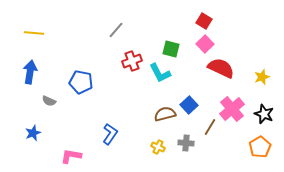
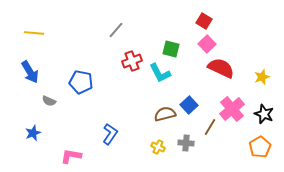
pink square: moved 2 px right
blue arrow: rotated 140 degrees clockwise
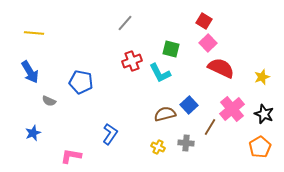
gray line: moved 9 px right, 7 px up
pink square: moved 1 px right, 1 px up
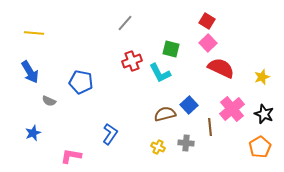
red square: moved 3 px right
brown line: rotated 36 degrees counterclockwise
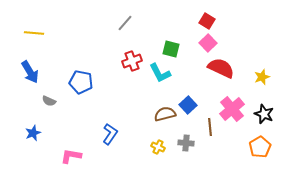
blue square: moved 1 px left
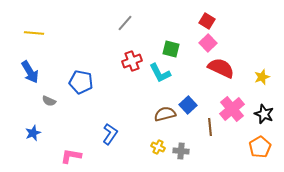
gray cross: moved 5 px left, 8 px down
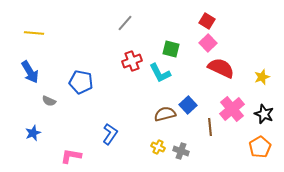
gray cross: rotated 14 degrees clockwise
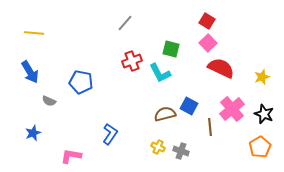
blue square: moved 1 px right, 1 px down; rotated 18 degrees counterclockwise
